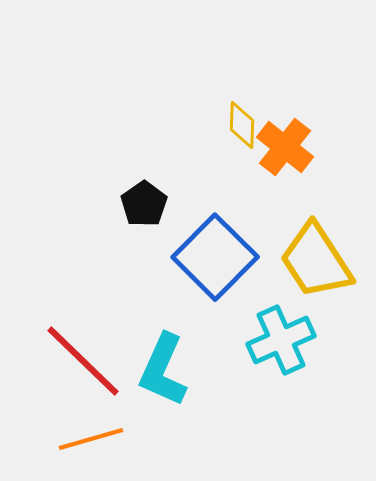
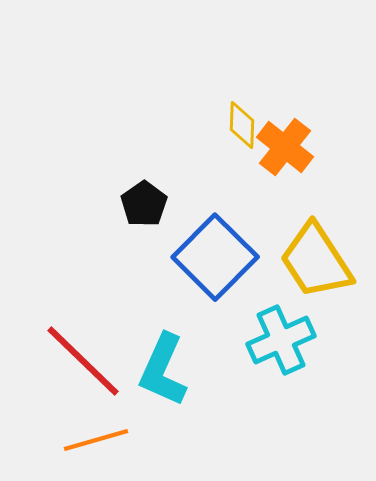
orange line: moved 5 px right, 1 px down
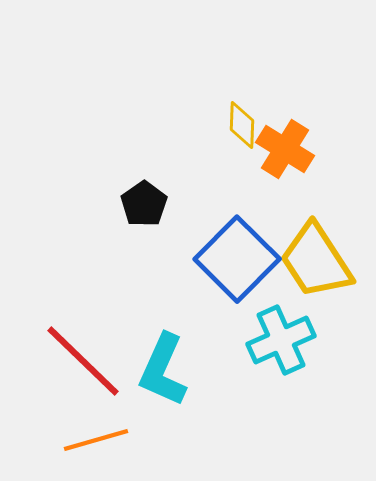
orange cross: moved 2 px down; rotated 6 degrees counterclockwise
blue square: moved 22 px right, 2 px down
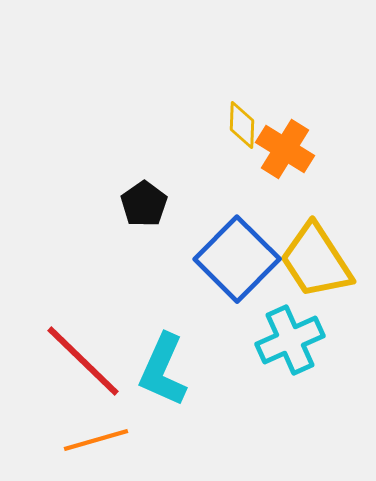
cyan cross: moved 9 px right
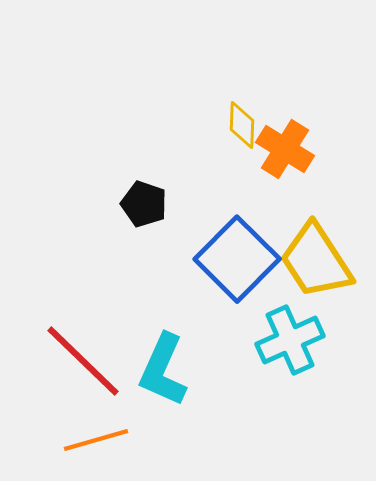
black pentagon: rotated 18 degrees counterclockwise
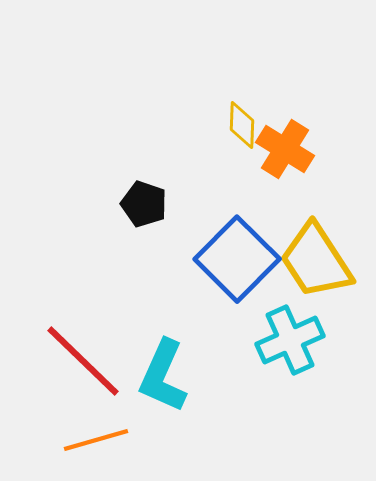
cyan L-shape: moved 6 px down
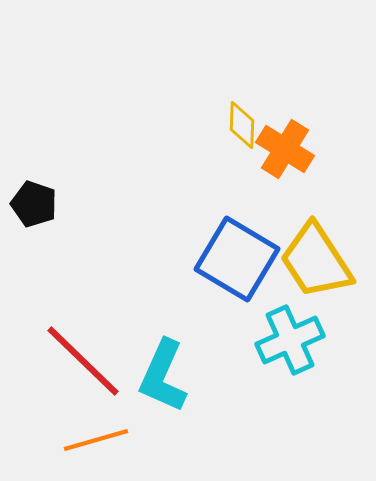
black pentagon: moved 110 px left
blue square: rotated 14 degrees counterclockwise
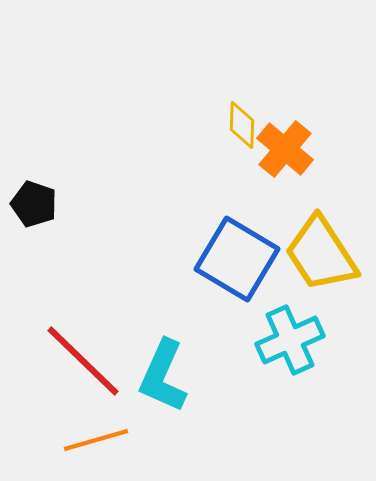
orange cross: rotated 8 degrees clockwise
yellow trapezoid: moved 5 px right, 7 px up
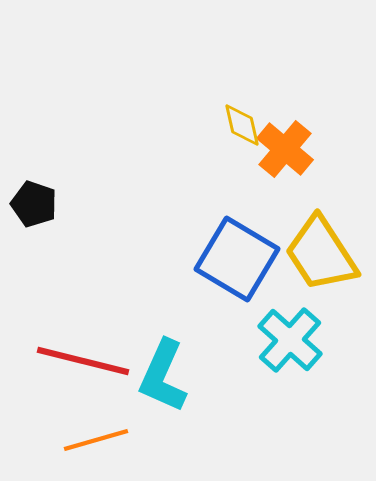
yellow diamond: rotated 15 degrees counterclockwise
cyan cross: rotated 24 degrees counterclockwise
red line: rotated 30 degrees counterclockwise
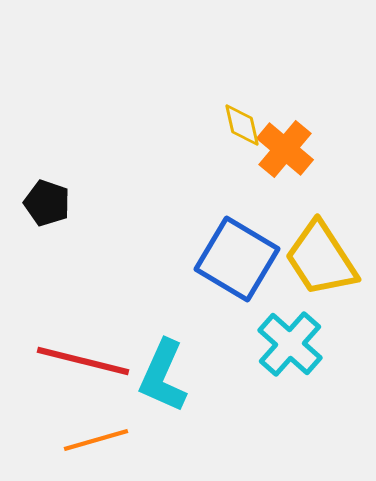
black pentagon: moved 13 px right, 1 px up
yellow trapezoid: moved 5 px down
cyan cross: moved 4 px down
